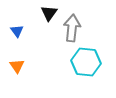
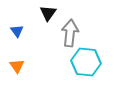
black triangle: moved 1 px left
gray arrow: moved 2 px left, 5 px down
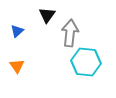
black triangle: moved 1 px left, 2 px down
blue triangle: rotated 24 degrees clockwise
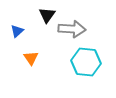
gray arrow: moved 2 px right, 4 px up; rotated 88 degrees clockwise
orange triangle: moved 14 px right, 8 px up
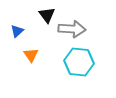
black triangle: rotated 12 degrees counterclockwise
orange triangle: moved 3 px up
cyan hexagon: moved 7 px left
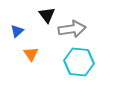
gray arrow: rotated 12 degrees counterclockwise
orange triangle: moved 1 px up
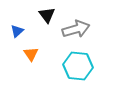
gray arrow: moved 4 px right; rotated 8 degrees counterclockwise
cyan hexagon: moved 1 px left, 4 px down
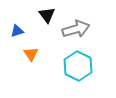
blue triangle: rotated 24 degrees clockwise
cyan hexagon: rotated 20 degrees clockwise
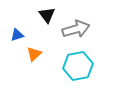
blue triangle: moved 4 px down
orange triangle: moved 3 px right; rotated 21 degrees clockwise
cyan hexagon: rotated 24 degrees clockwise
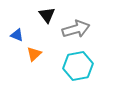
blue triangle: rotated 40 degrees clockwise
